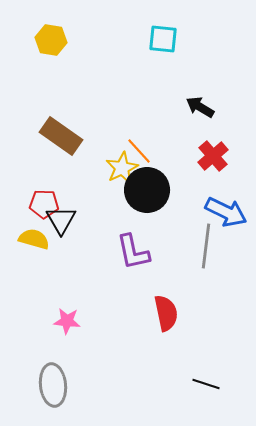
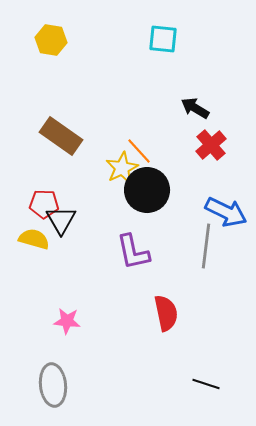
black arrow: moved 5 px left, 1 px down
red cross: moved 2 px left, 11 px up
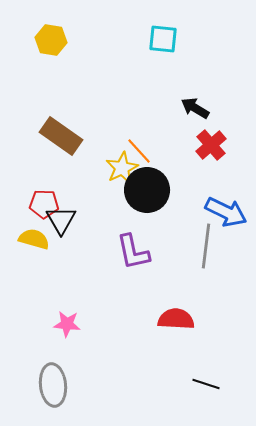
red semicircle: moved 10 px right, 6 px down; rotated 75 degrees counterclockwise
pink star: moved 3 px down
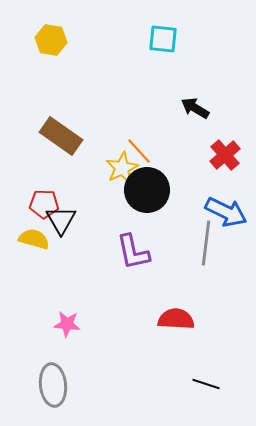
red cross: moved 14 px right, 10 px down
gray line: moved 3 px up
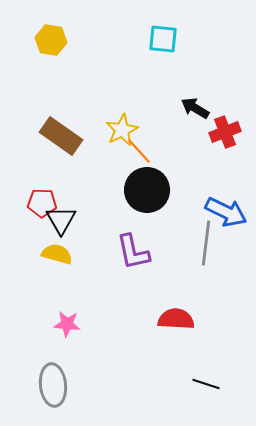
red cross: moved 23 px up; rotated 20 degrees clockwise
yellow star: moved 38 px up
red pentagon: moved 2 px left, 1 px up
yellow semicircle: moved 23 px right, 15 px down
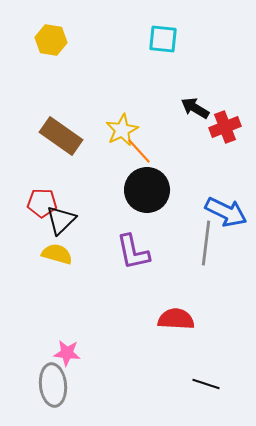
red cross: moved 5 px up
black triangle: rotated 16 degrees clockwise
pink star: moved 29 px down
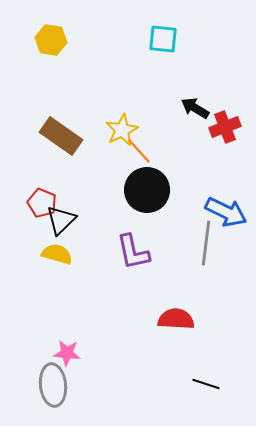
red pentagon: rotated 20 degrees clockwise
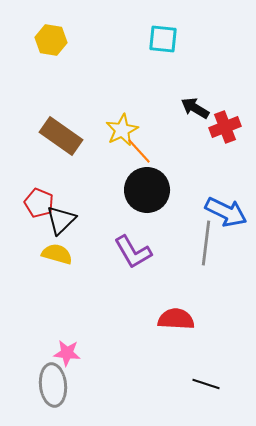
red pentagon: moved 3 px left
purple L-shape: rotated 18 degrees counterclockwise
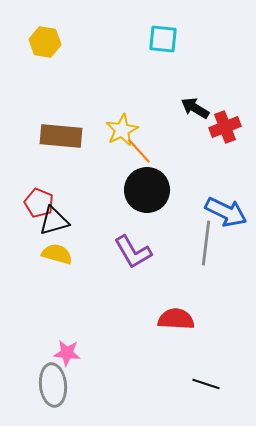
yellow hexagon: moved 6 px left, 2 px down
brown rectangle: rotated 30 degrees counterclockwise
black triangle: moved 7 px left, 1 px down; rotated 28 degrees clockwise
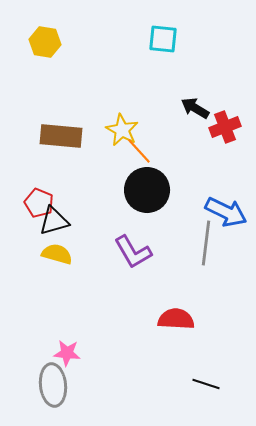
yellow star: rotated 16 degrees counterclockwise
